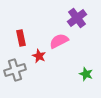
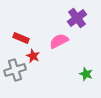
red rectangle: rotated 56 degrees counterclockwise
red star: moved 6 px left
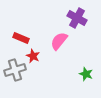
purple cross: rotated 24 degrees counterclockwise
pink semicircle: rotated 24 degrees counterclockwise
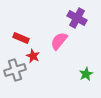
green star: rotated 24 degrees clockwise
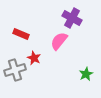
purple cross: moved 5 px left
red rectangle: moved 4 px up
red star: moved 1 px right, 2 px down
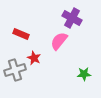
green star: moved 2 px left; rotated 24 degrees clockwise
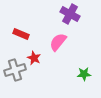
purple cross: moved 2 px left, 4 px up
pink semicircle: moved 1 px left, 1 px down
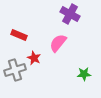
red rectangle: moved 2 px left, 1 px down
pink semicircle: moved 1 px down
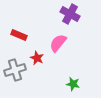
red star: moved 3 px right
green star: moved 11 px left, 10 px down; rotated 16 degrees clockwise
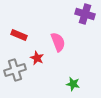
purple cross: moved 15 px right; rotated 12 degrees counterclockwise
pink semicircle: moved 1 px up; rotated 120 degrees clockwise
